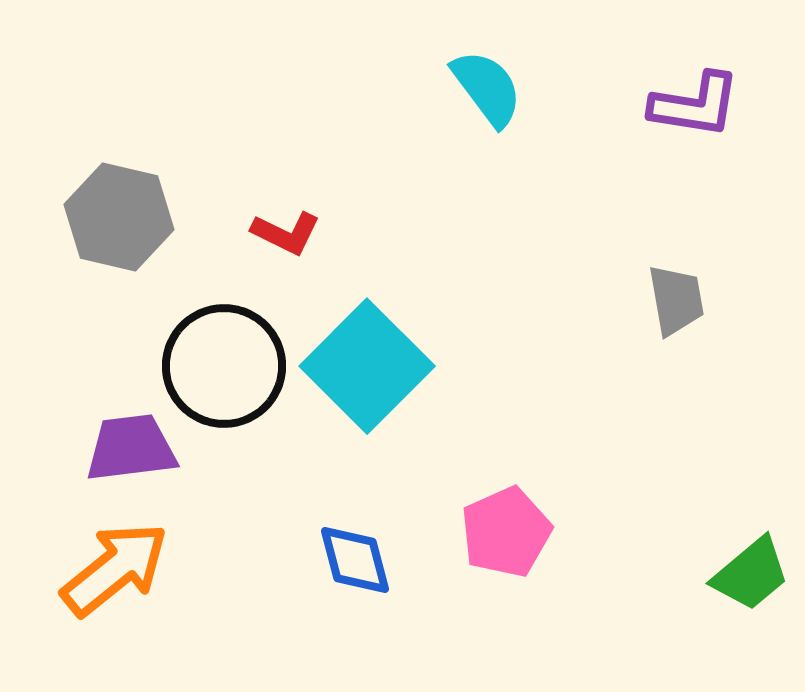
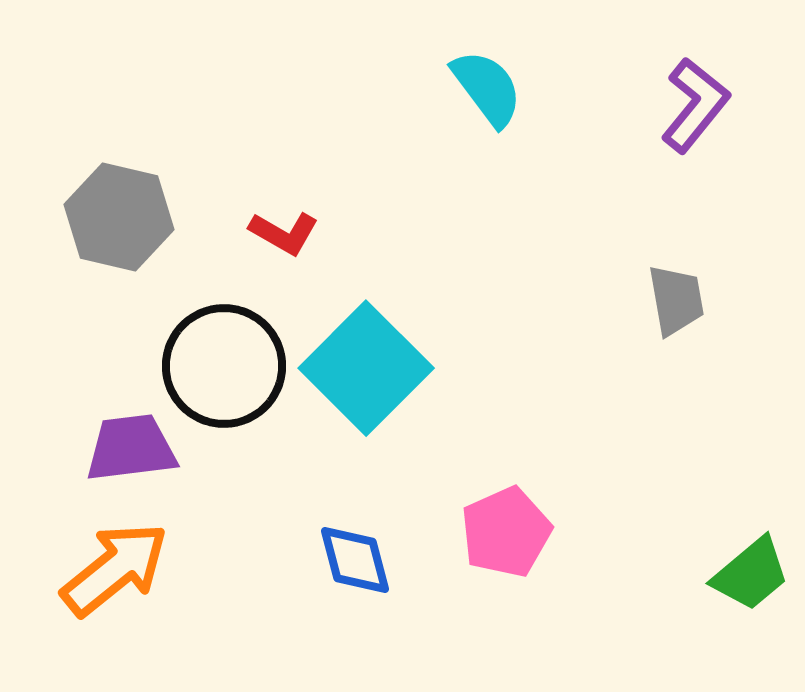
purple L-shape: rotated 60 degrees counterclockwise
red L-shape: moved 2 px left; rotated 4 degrees clockwise
cyan square: moved 1 px left, 2 px down
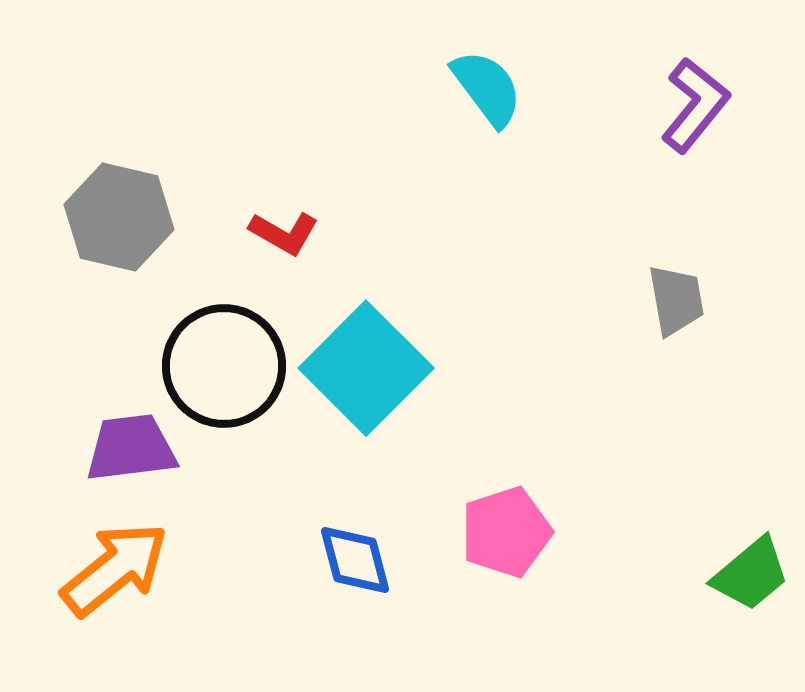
pink pentagon: rotated 6 degrees clockwise
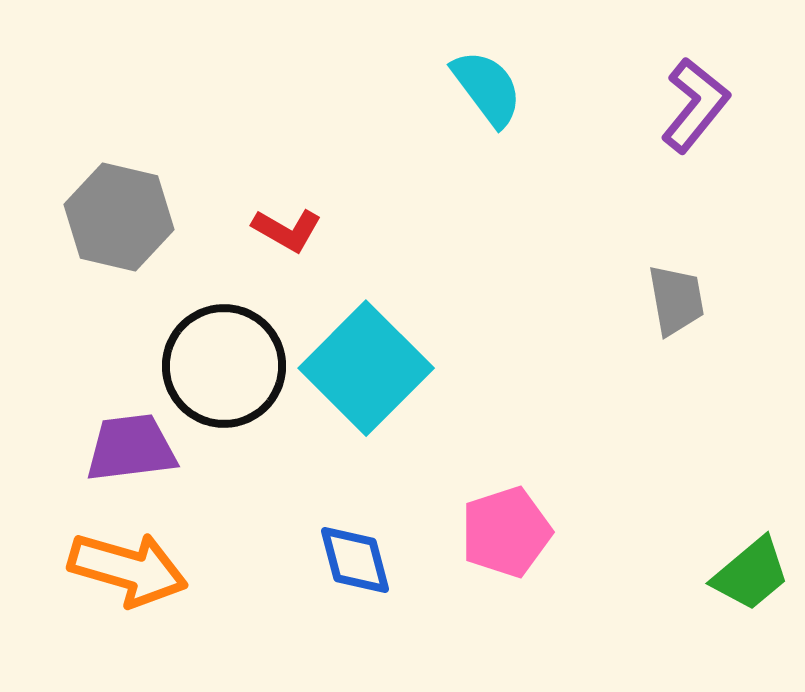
red L-shape: moved 3 px right, 3 px up
orange arrow: moved 13 px right; rotated 55 degrees clockwise
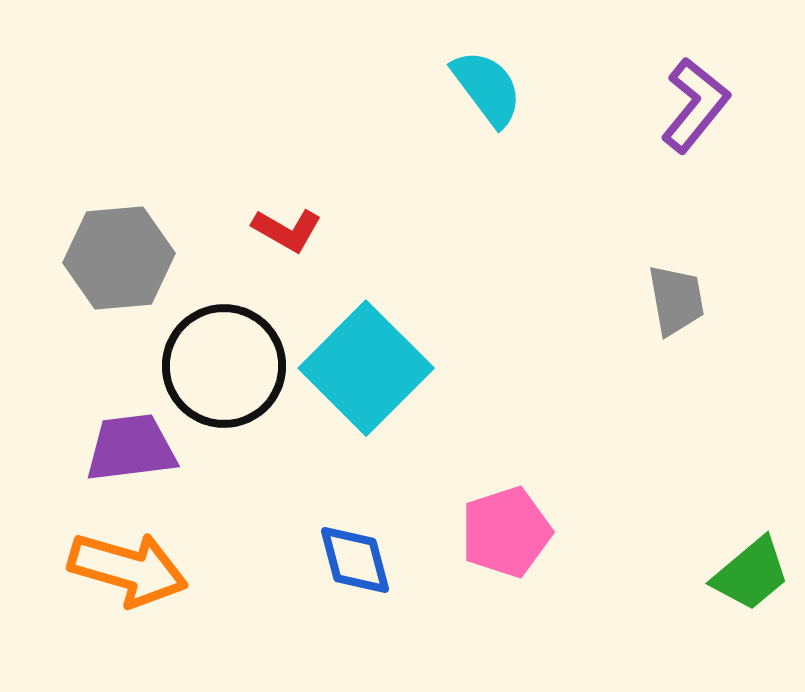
gray hexagon: moved 41 px down; rotated 18 degrees counterclockwise
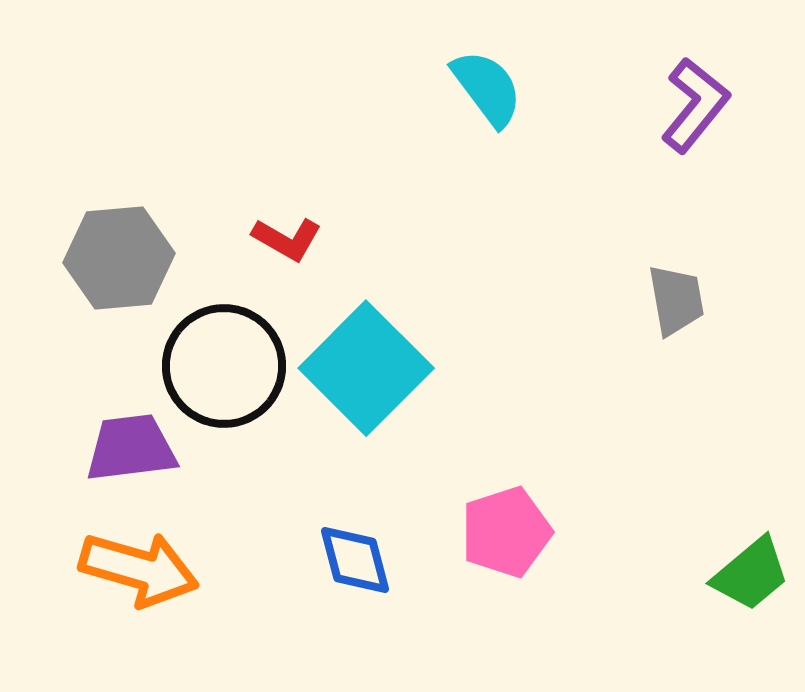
red L-shape: moved 9 px down
orange arrow: moved 11 px right
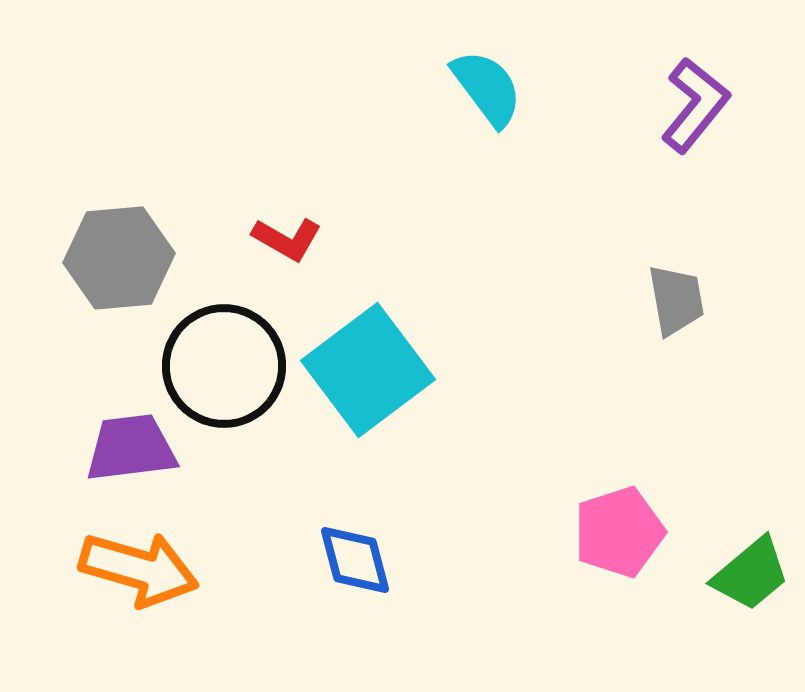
cyan square: moved 2 px right, 2 px down; rotated 8 degrees clockwise
pink pentagon: moved 113 px right
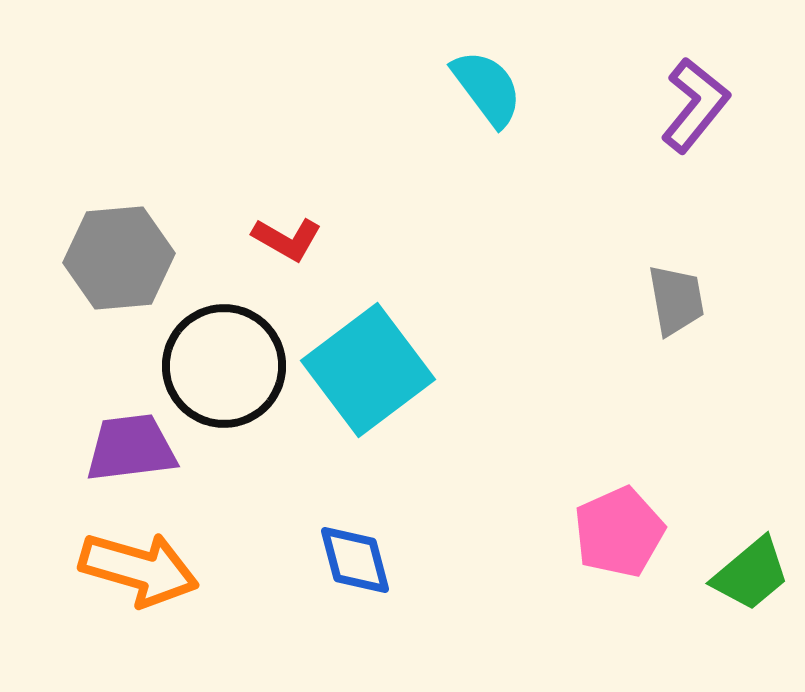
pink pentagon: rotated 6 degrees counterclockwise
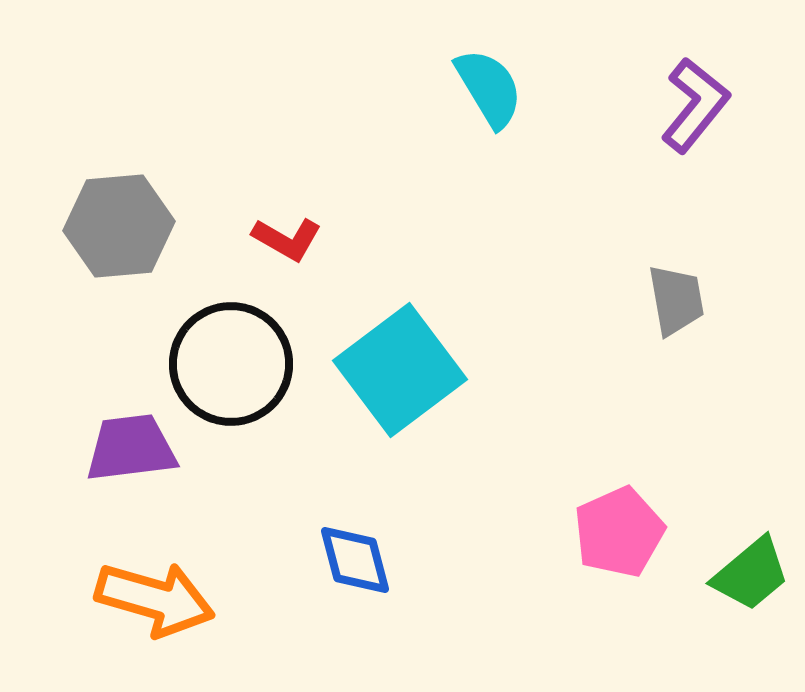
cyan semicircle: moved 2 px right; rotated 6 degrees clockwise
gray hexagon: moved 32 px up
black circle: moved 7 px right, 2 px up
cyan square: moved 32 px right
orange arrow: moved 16 px right, 30 px down
